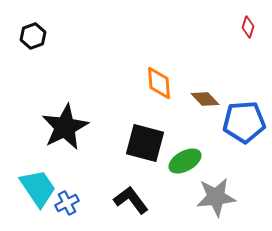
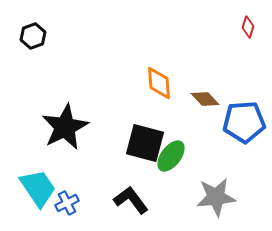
green ellipse: moved 14 px left, 5 px up; rotated 24 degrees counterclockwise
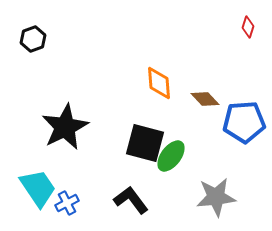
black hexagon: moved 3 px down
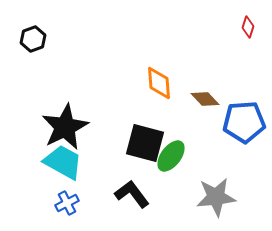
cyan trapezoid: moved 25 px right, 26 px up; rotated 27 degrees counterclockwise
black L-shape: moved 1 px right, 6 px up
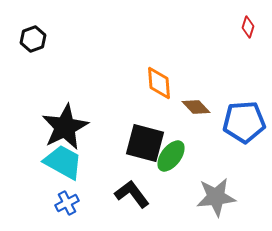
brown diamond: moved 9 px left, 8 px down
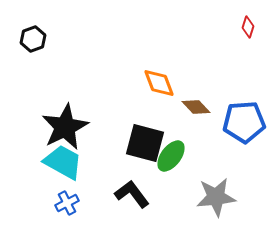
orange diamond: rotated 16 degrees counterclockwise
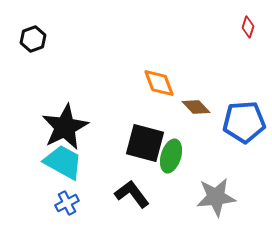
green ellipse: rotated 20 degrees counterclockwise
